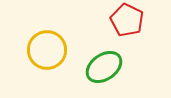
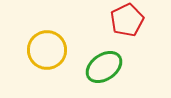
red pentagon: rotated 20 degrees clockwise
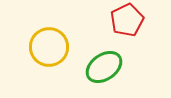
yellow circle: moved 2 px right, 3 px up
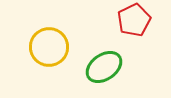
red pentagon: moved 7 px right
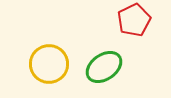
yellow circle: moved 17 px down
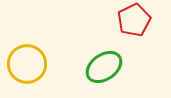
yellow circle: moved 22 px left
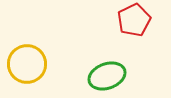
green ellipse: moved 3 px right, 9 px down; rotated 15 degrees clockwise
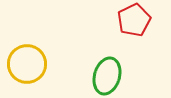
green ellipse: rotated 54 degrees counterclockwise
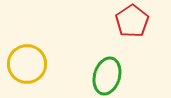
red pentagon: moved 2 px left, 1 px down; rotated 8 degrees counterclockwise
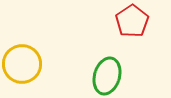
yellow circle: moved 5 px left
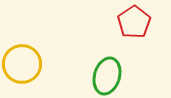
red pentagon: moved 2 px right, 1 px down
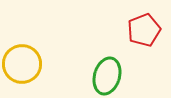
red pentagon: moved 10 px right, 8 px down; rotated 12 degrees clockwise
